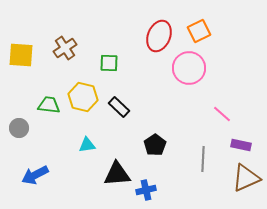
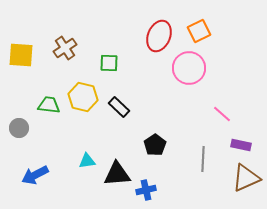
cyan triangle: moved 16 px down
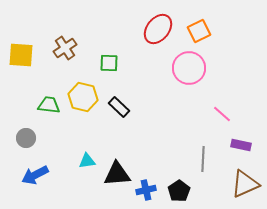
red ellipse: moved 1 px left, 7 px up; rotated 16 degrees clockwise
gray circle: moved 7 px right, 10 px down
black pentagon: moved 24 px right, 46 px down
brown triangle: moved 1 px left, 6 px down
